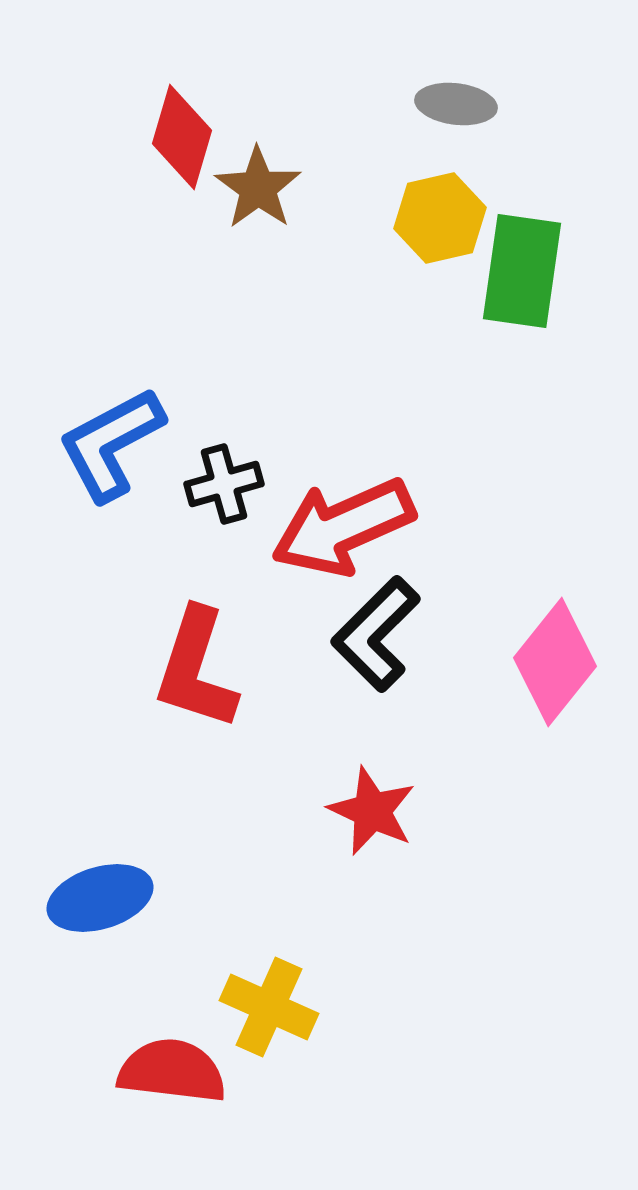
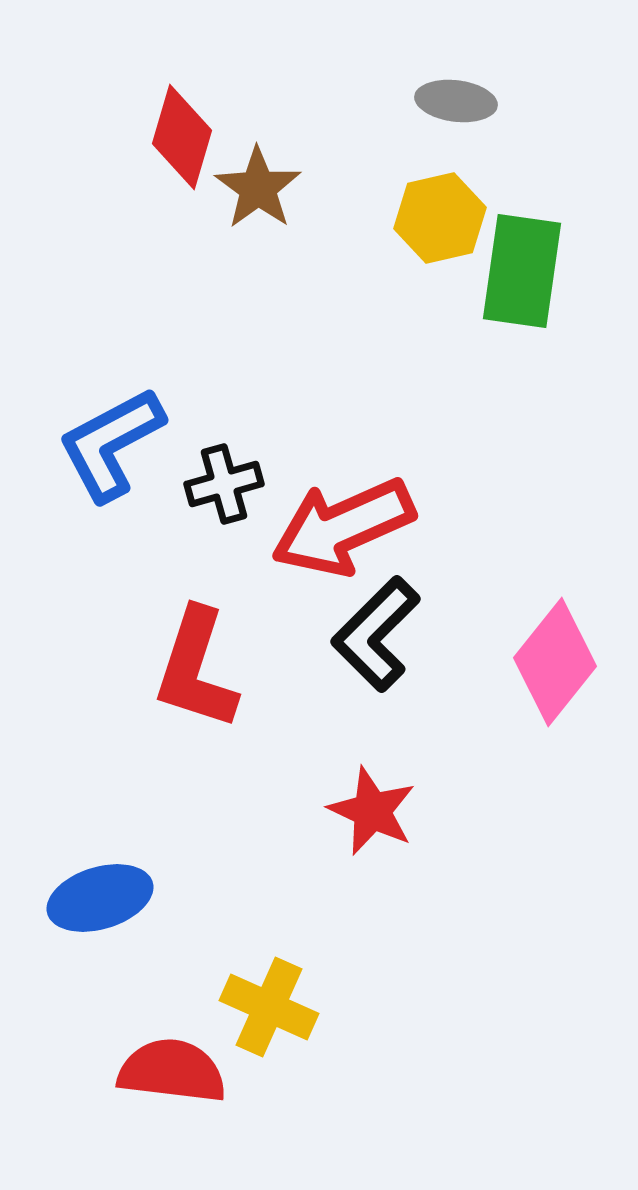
gray ellipse: moved 3 px up
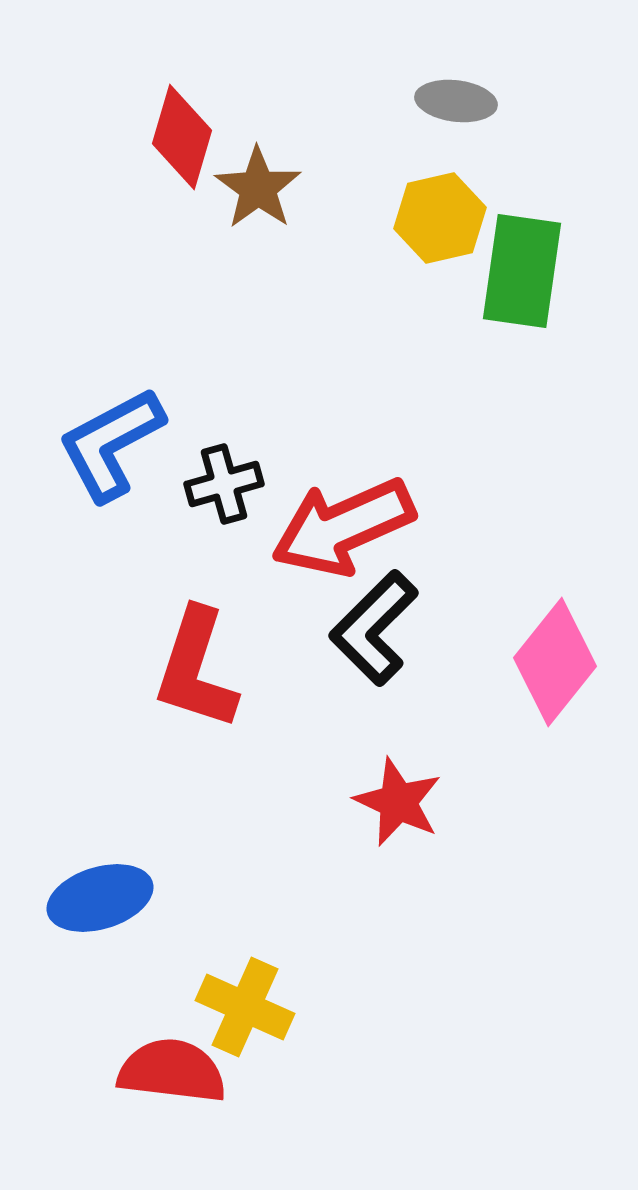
black L-shape: moved 2 px left, 6 px up
red star: moved 26 px right, 9 px up
yellow cross: moved 24 px left
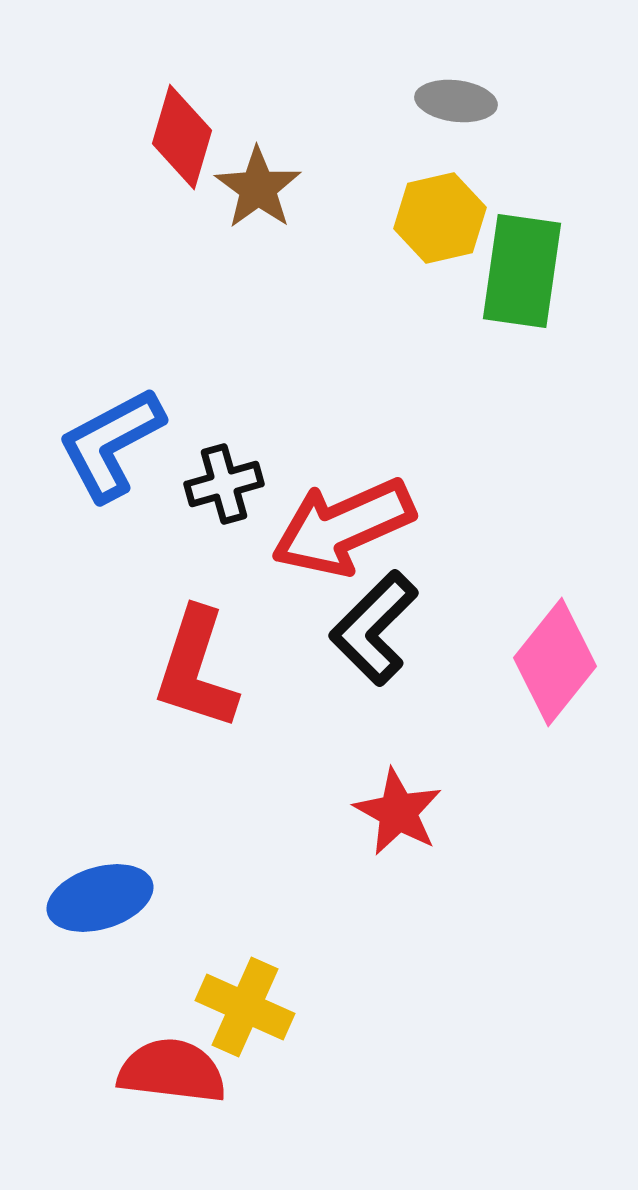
red star: moved 10 px down; rotated 4 degrees clockwise
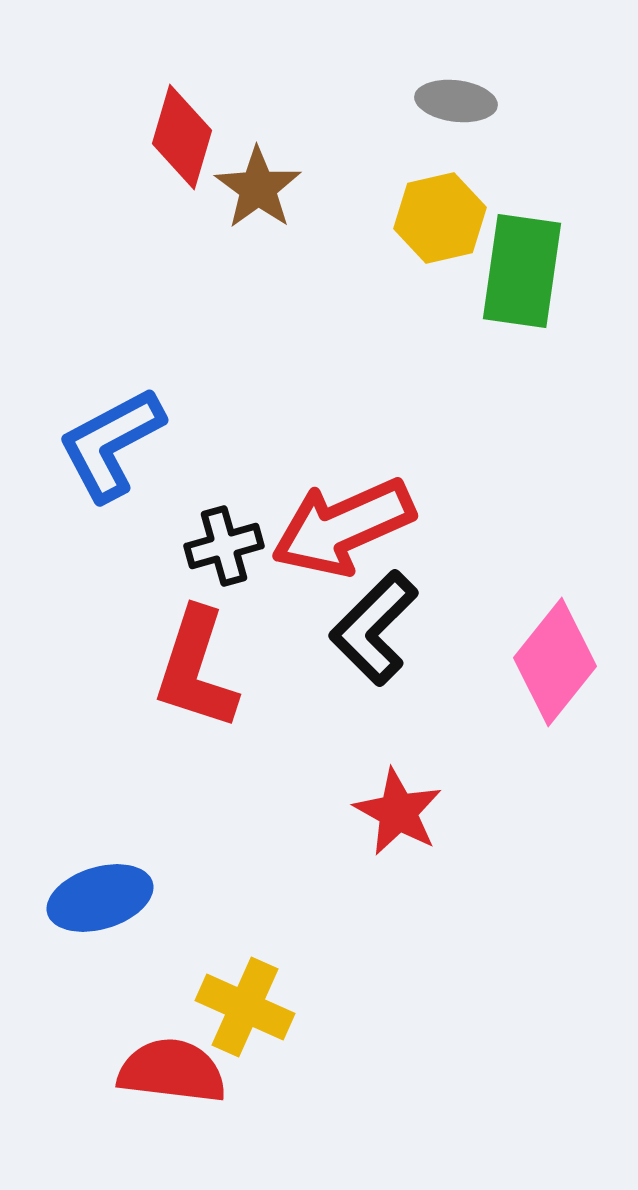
black cross: moved 62 px down
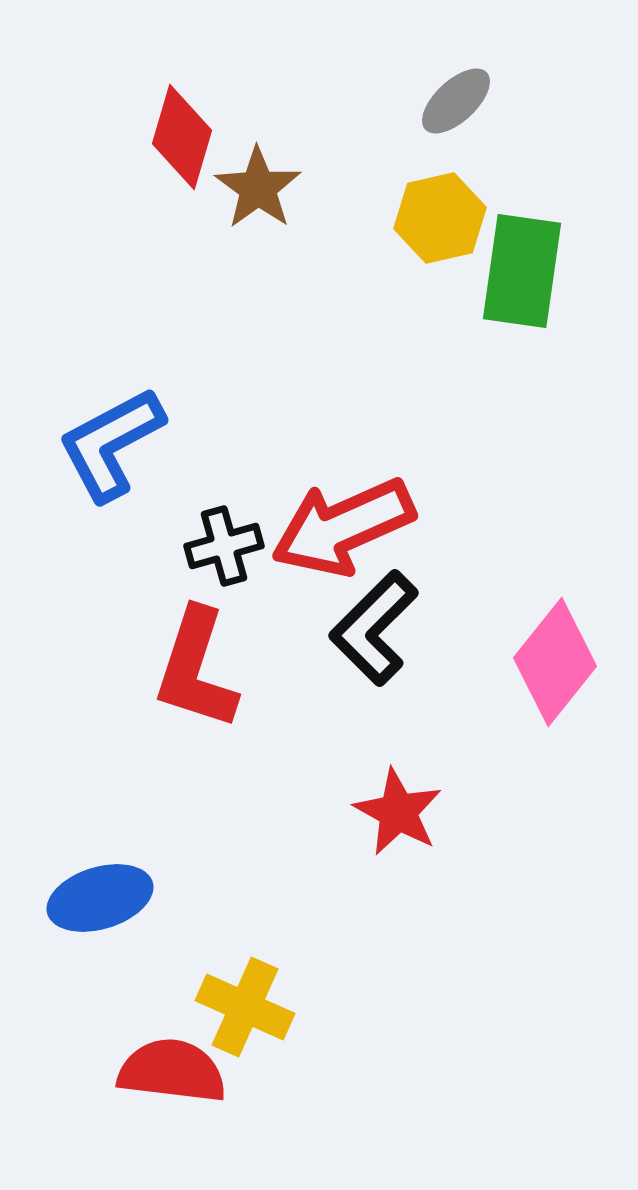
gray ellipse: rotated 50 degrees counterclockwise
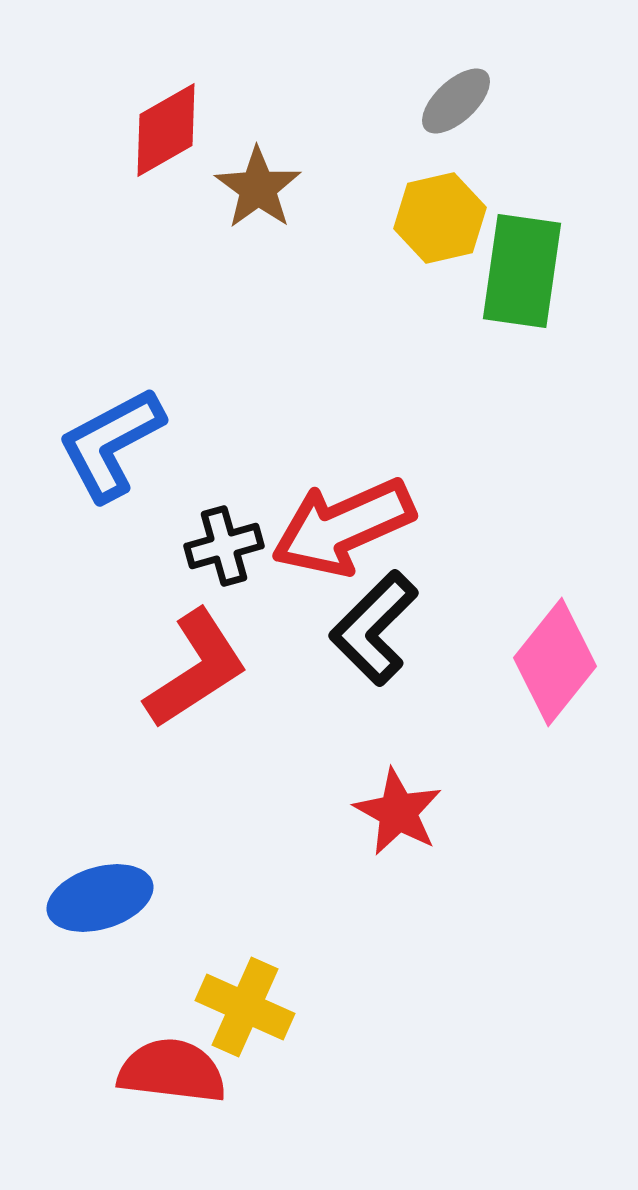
red diamond: moved 16 px left, 7 px up; rotated 44 degrees clockwise
red L-shape: rotated 141 degrees counterclockwise
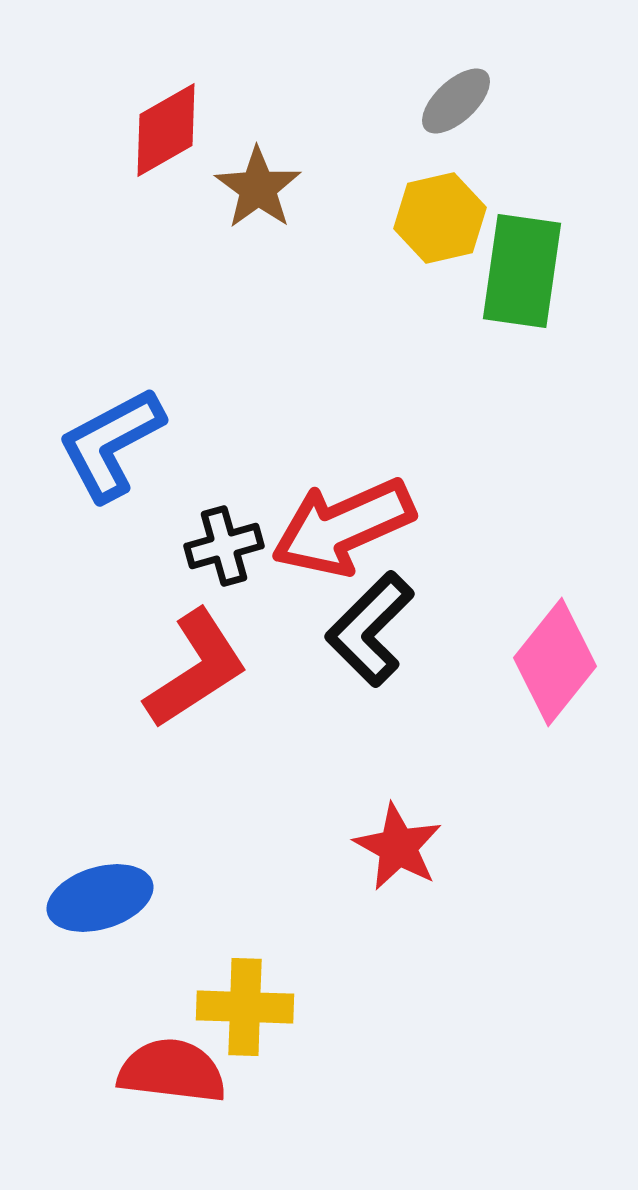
black L-shape: moved 4 px left, 1 px down
red star: moved 35 px down
yellow cross: rotated 22 degrees counterclockwise
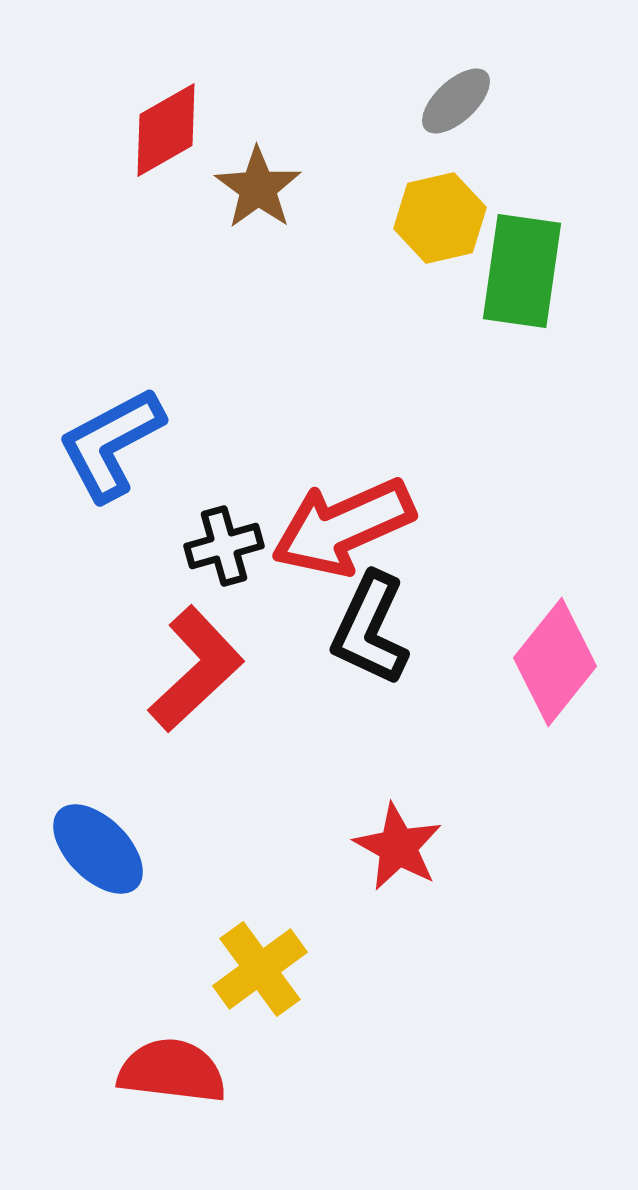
black L-shape: rotated 20 degrees counterclockwise
red L-shape: rotated 10 degrees counterclockwise
blue ellipse: moved 2 px left, 49 px up; rotated 62 degrees clockwise
yellow cross: moved 15 px right, 38 px up; rotated 38 degrees counterclockwise
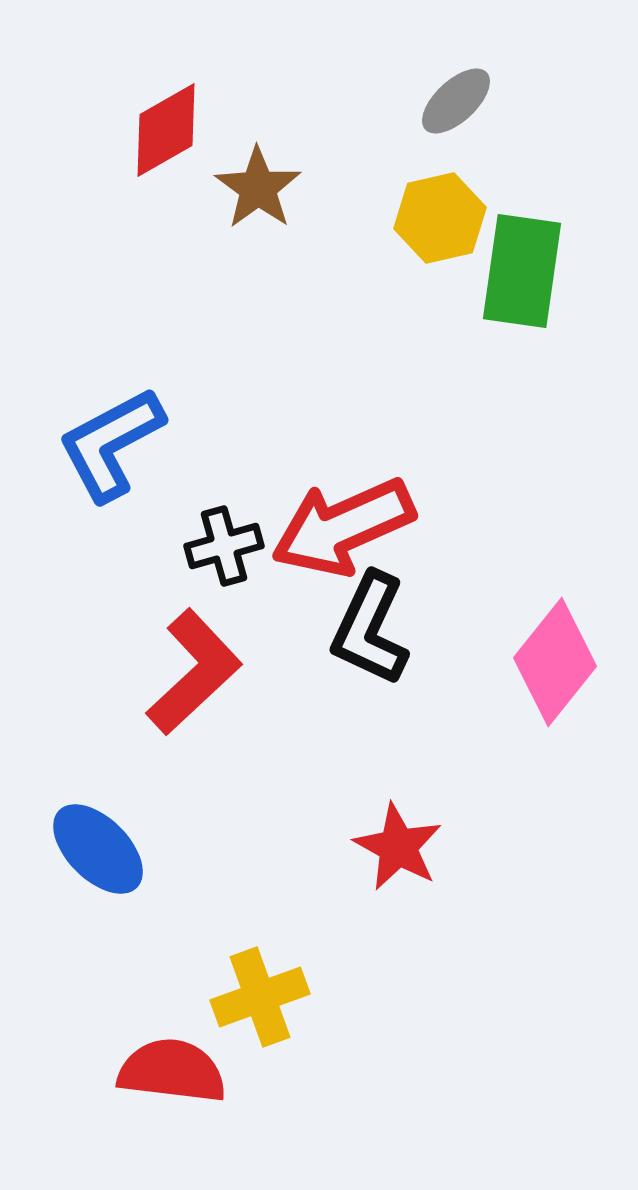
red L-shape: moved 2 px left, 3 px down
yellow cross: moved 28 px down; rotated 16 degrees clockwise
